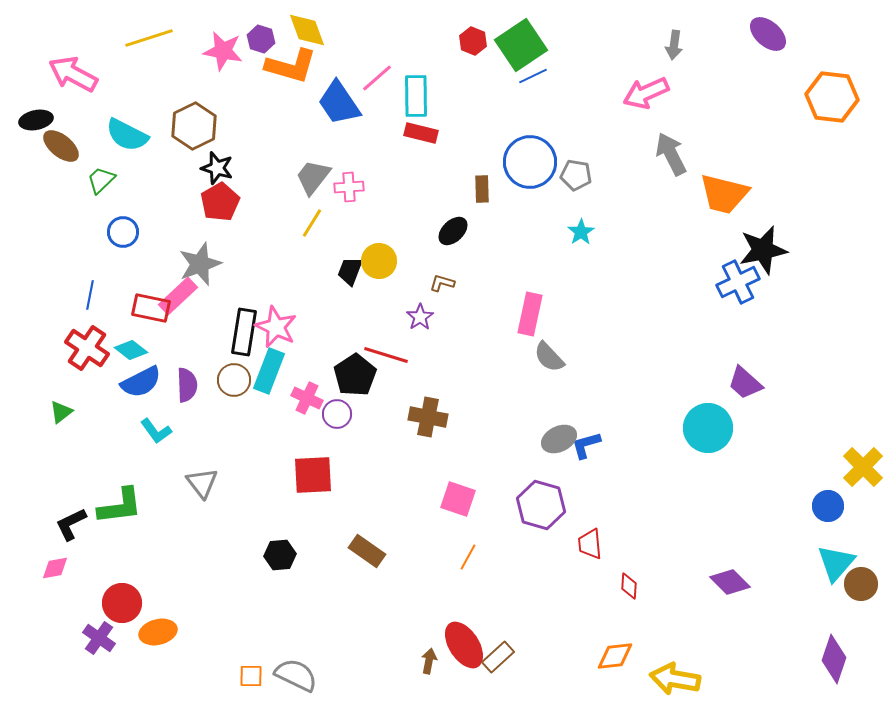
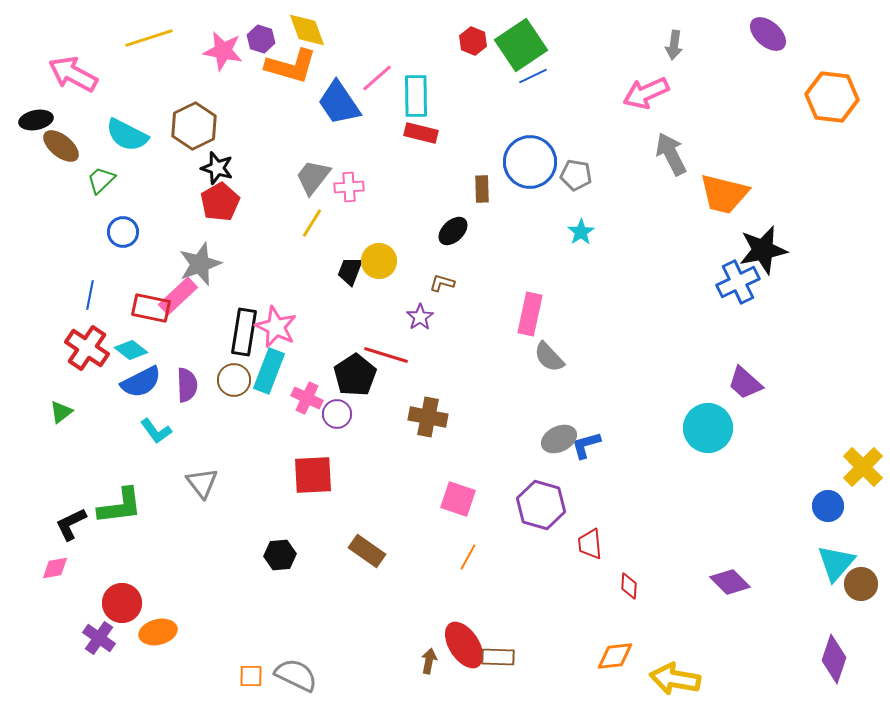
brown rectangle at (498, 657): rotated 44 degrees clockwise
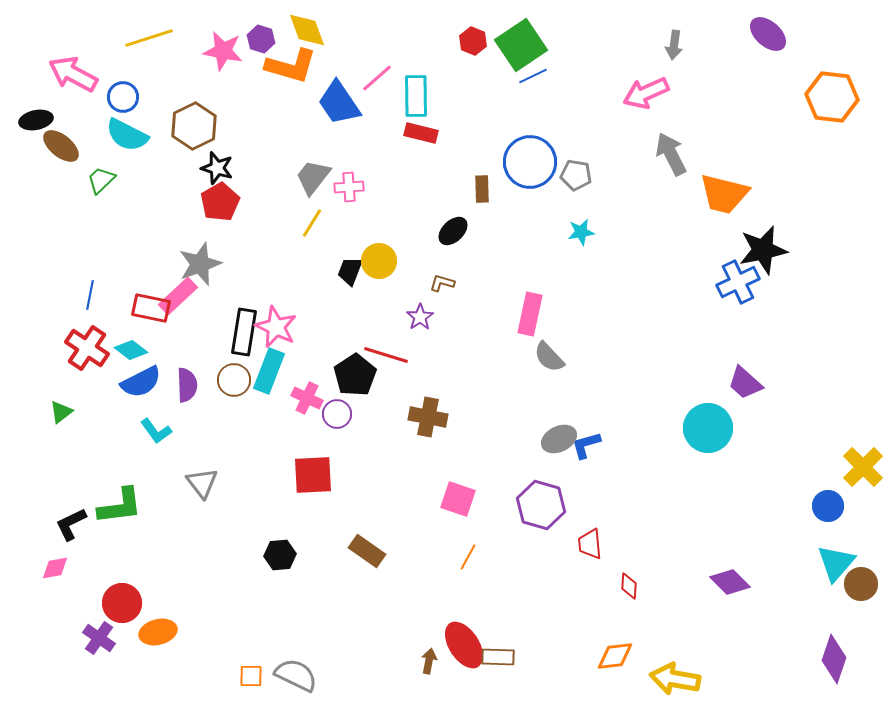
blue circle at (123, 232): moved 135 px up
cyan star at (581, 232): rotated 24 degrees clockwise
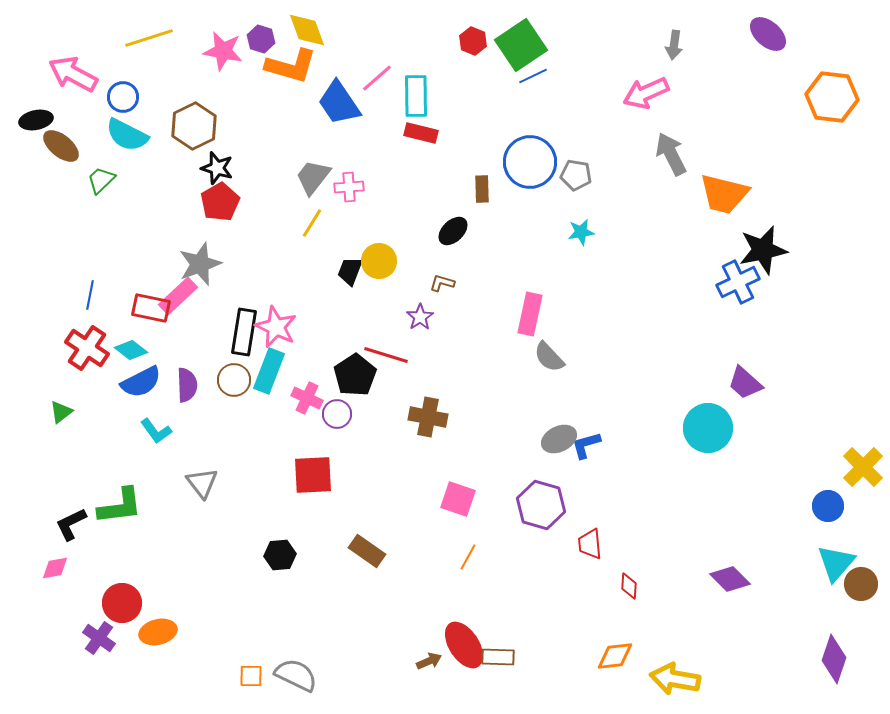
purple diamond at (730, 582): moved 3 px up
brown arrow at (429, 661): rotated 55 degrees clockwise
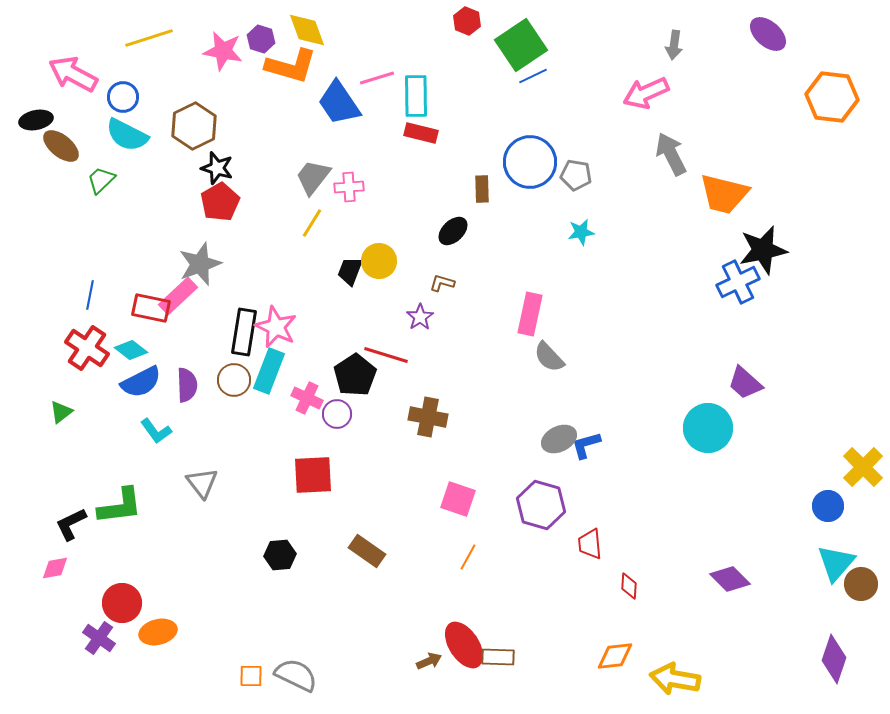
red hexagon at (473, 41): moved 6 px left, 20 px up
pink line at (377, 78): rotated 24 degrees clockwise
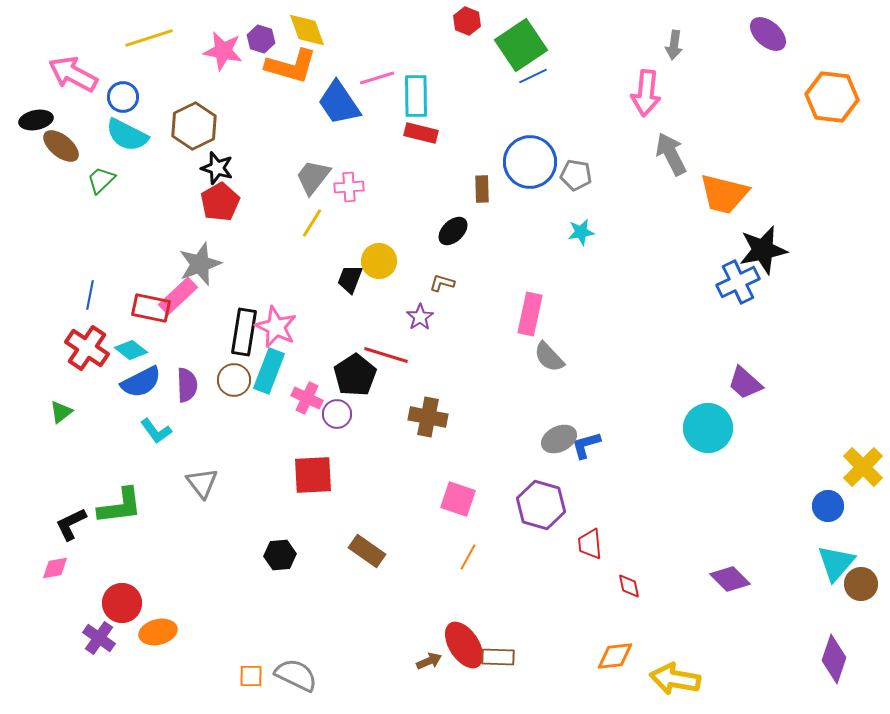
pink arrow at (646, 93): rotated 60 degrees counterclockwise
black trapezoid at (350, 271): moved 8 px down
red diamond at (629, 586): rotated 16 degrees counterclockwise
